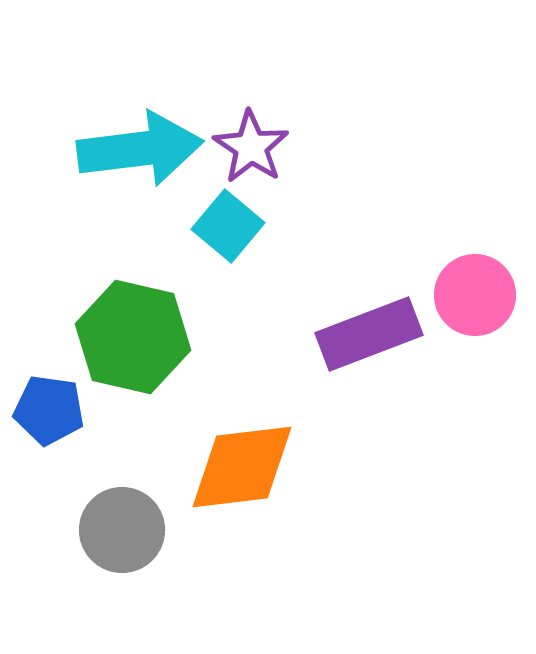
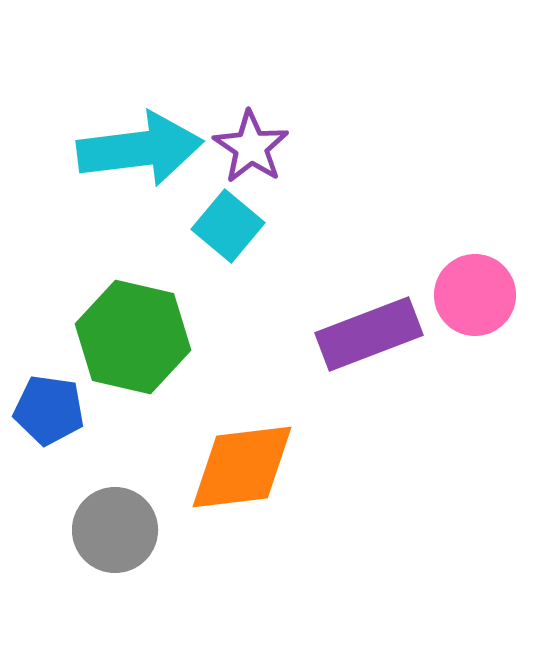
gray circle: moved 7 px left
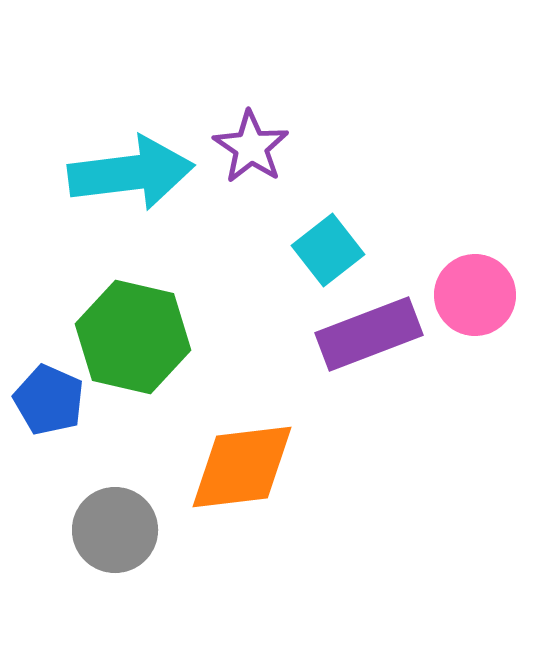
cyan arrow: moved 9 px left, 24 px down
cyan square: moved 100 px right, 24 px down; rotated 12 degrees clockwise
blue pentagon: moved 10 px up; rotated 16 degrees clockwise
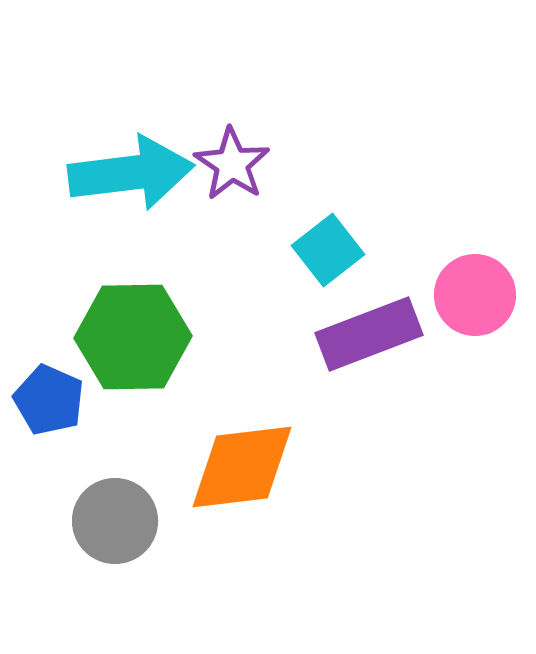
purple star: moved 19 px left, 17 px down
green hexagon: rotated 14 degrees counterclockwise
gray circle: moved 9 px up
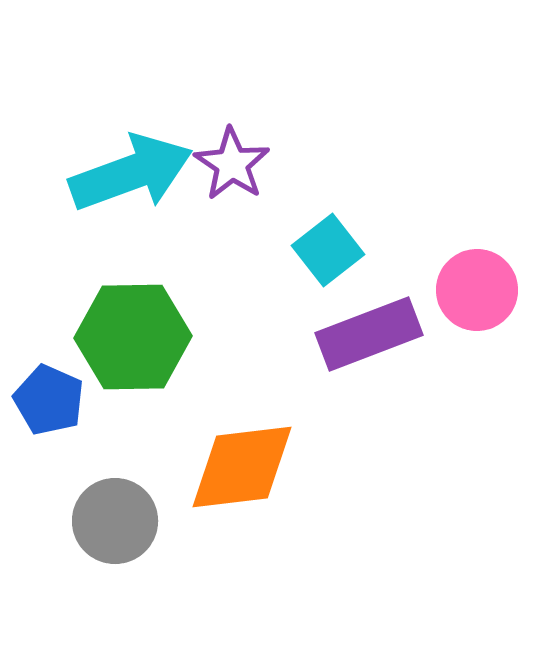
cyan arrow: rotated 13 degrees counterclockwise
pink circle: moved 2 px right, 5 px up
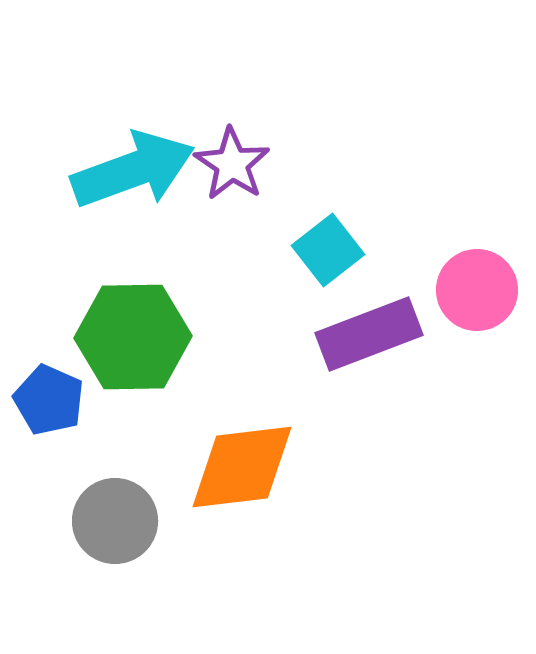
cyan arrow: moved 2 px right, 3 px up
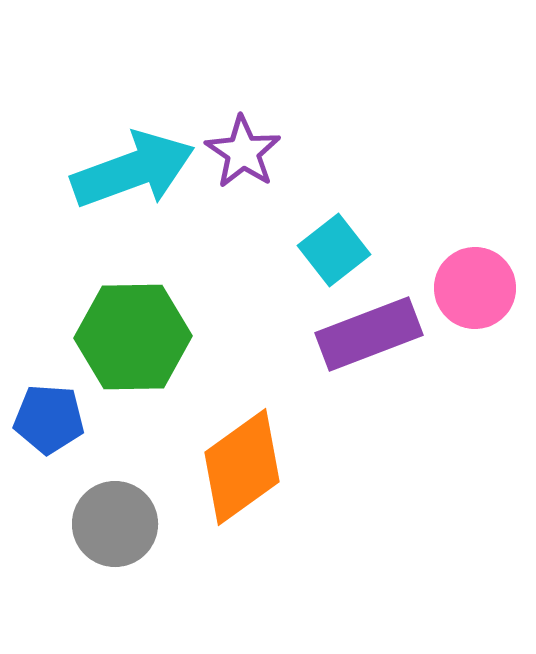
purple star: moved 11 px right, 12 px up
cyan square: moved 6 px right
pink circle: moved 2 px left, 2 px up
blue pentagon: moved 19 px down; rotated 20 degrees counterclockwise
orange diamond: rotated 29 degrees counterclockwise
gray circle: moved 3 px down
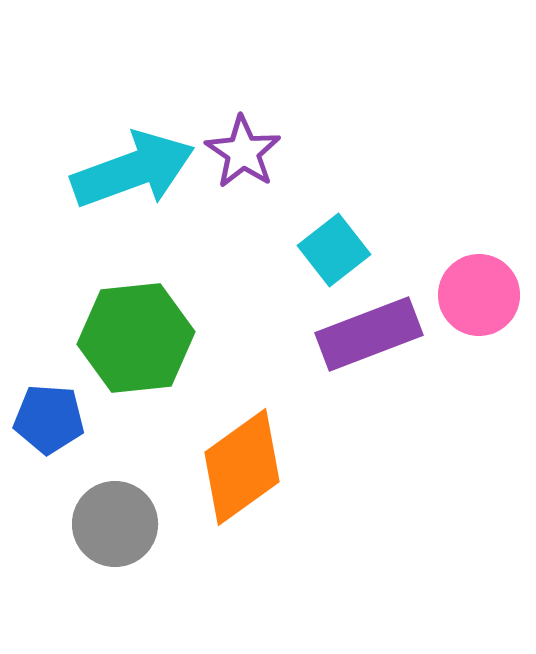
pink circle: moved 4 px right, 7 px down
green hexagon: moved 3 px right, 1 px down; rotated 5 degrees counterclockwise
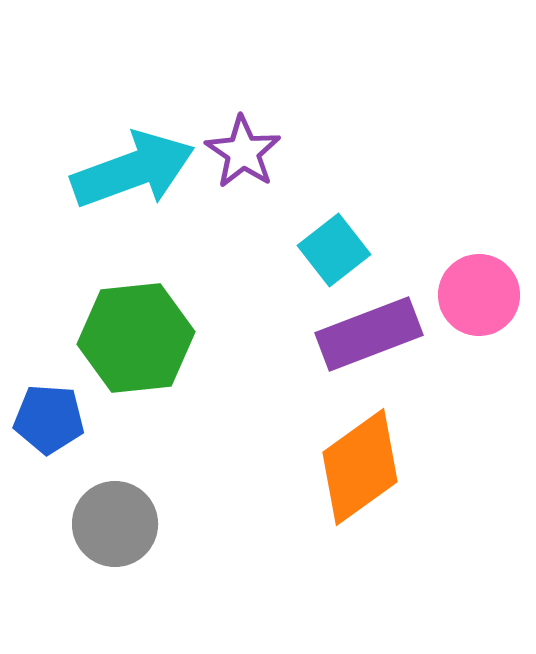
orange diamond: moved 118 px right
